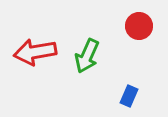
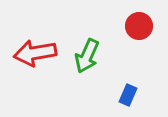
red arrow: moved 1 px down
blue rectangle: moved 1 px left, 1 px up
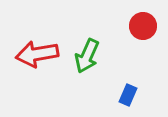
red circle: moved 4 px right
red arrow: moved 2 px right, 1 px down
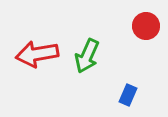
red circle: moved 3 px right
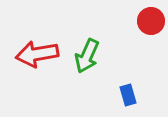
red circle: moved 5 px right, 5 px up
blue rectangle: rotated 40 degrees counterclockwise
